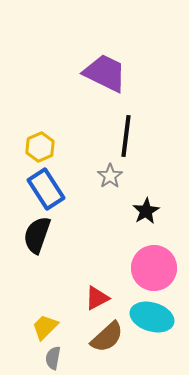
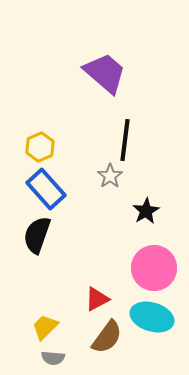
purple trapezoid: rotated 15 degrees clockwise
black line: moved 1 px left, 4 px down
blue rectangle: rotated 9 degrees counterclockwise
red triangle: moved 1 px down
brown semicircle: rotated 12 degrees counterclockwise
gray semicircle: rotated 95 degrees counterclockwise
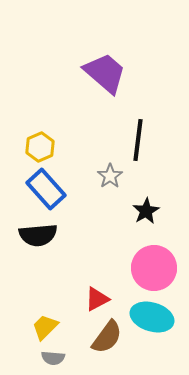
black line: moved 13 px right
black semicircle: moved 1 px right; rotated 114 degrees counterclockwise
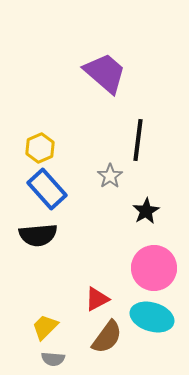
yellow hexagon: moved 1 px down
blue rectangle: moved 1 px right
gray semicircle: moved 1 px down
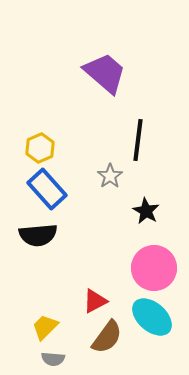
black star: rotated 12 degrees counterclockwise
red triangle: moved 2 px left, 2 px down
cyan ellipse: rotated 24 degrees clockwise
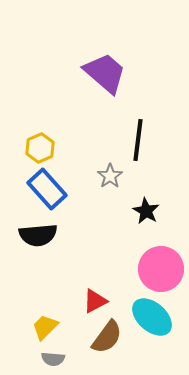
pink circle: moved 7 px right, 1 px down
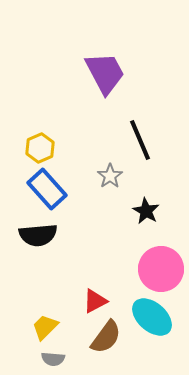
purple trapezoid: rotated 21 degrees clockwise
black line: moved 2 px right; rotated 30 degrees counterclockwise
brown semicircle: moved 1 px left
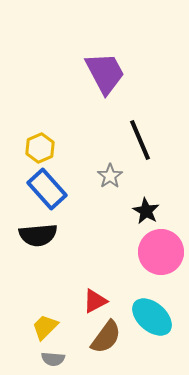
pink circle: moved 17 px up
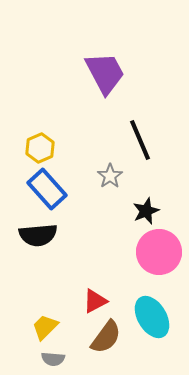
black star: rotated 20 degrees clockwise
pink circle: moved 2 px left
cyan ellipse: rotated 18 degrees clockwise
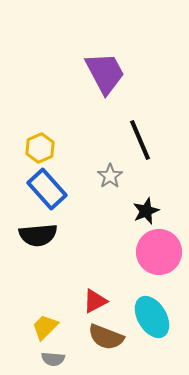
brown semicircle: rotated 75 degrees clockwise
